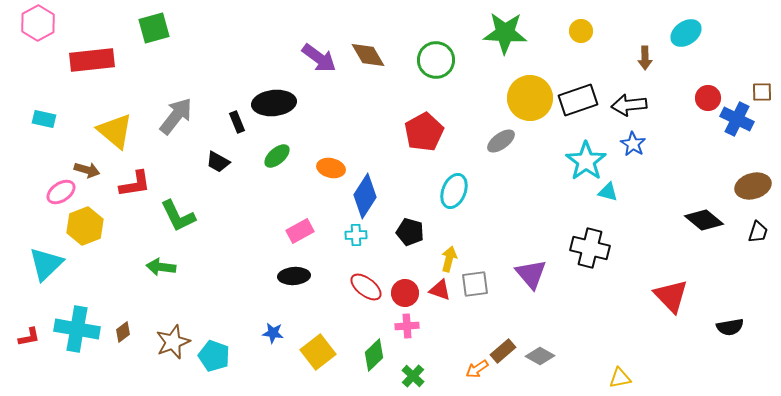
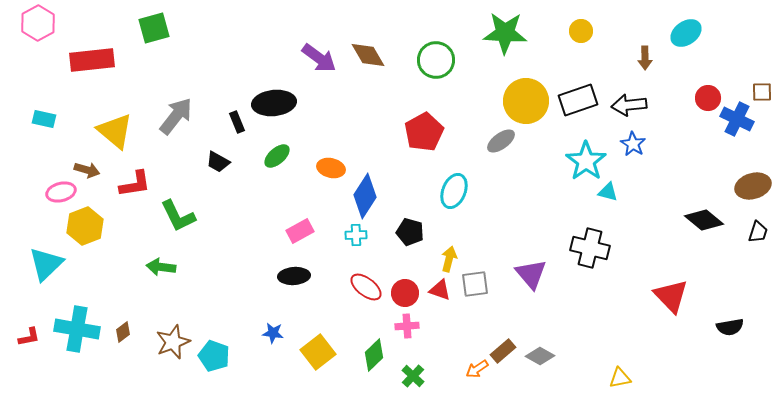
yellow circle at (530, 98): moved 4 px left, 3 px down
pink ellipse at (61, 192): rotated 20 degrees clockwise
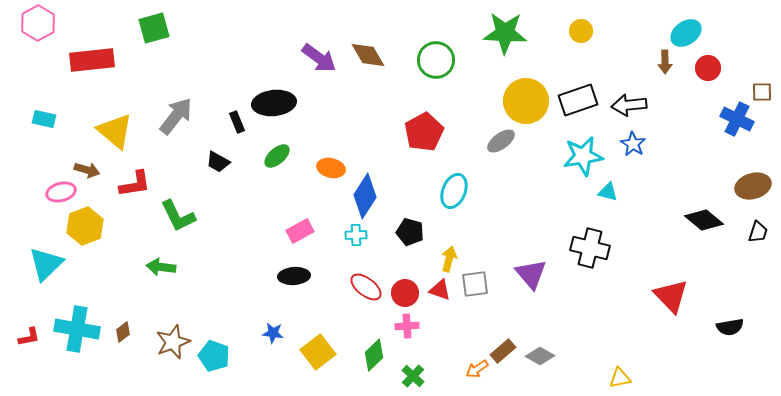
brown arrow at (645, 58): moved 20 px right, 4 px down
red circle at (708, 98): moved 30 px up
cyan star at (586, 161): moved 3 px left, 5 px up; rotated 27 degrees clockwise
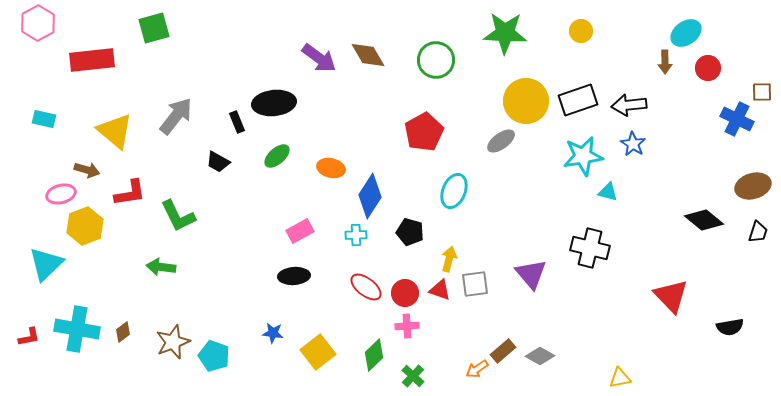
red L-shape at (135, 184): moved 5 px left, 9 px down
pink ellipse at (61, 192): moved 2 px down
blue diamond at (365, 196): moved 5 px right
